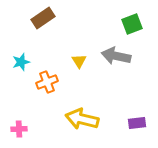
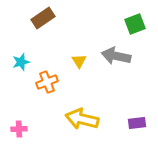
green square: moved 3 px right
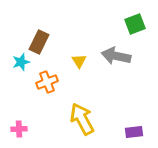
brown rectangle: moved 4 px left, 24 px down; rotated 30 degrees counterclockwise
yellow arrow: rotated 48 degrees clockwise
purple rectangle: moved 3 px left, 9 px down
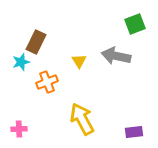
brown rectangle: moved 3 px left
